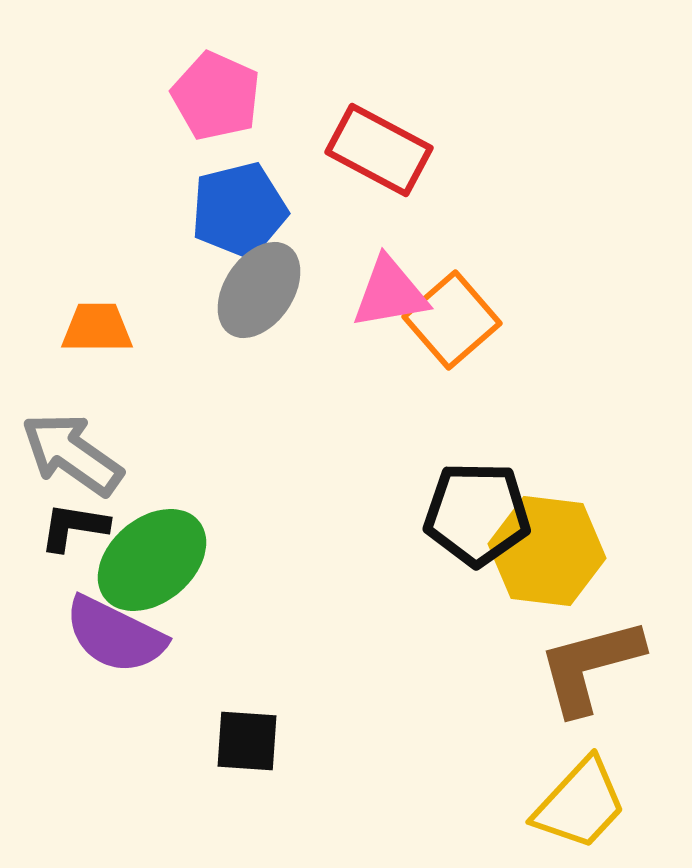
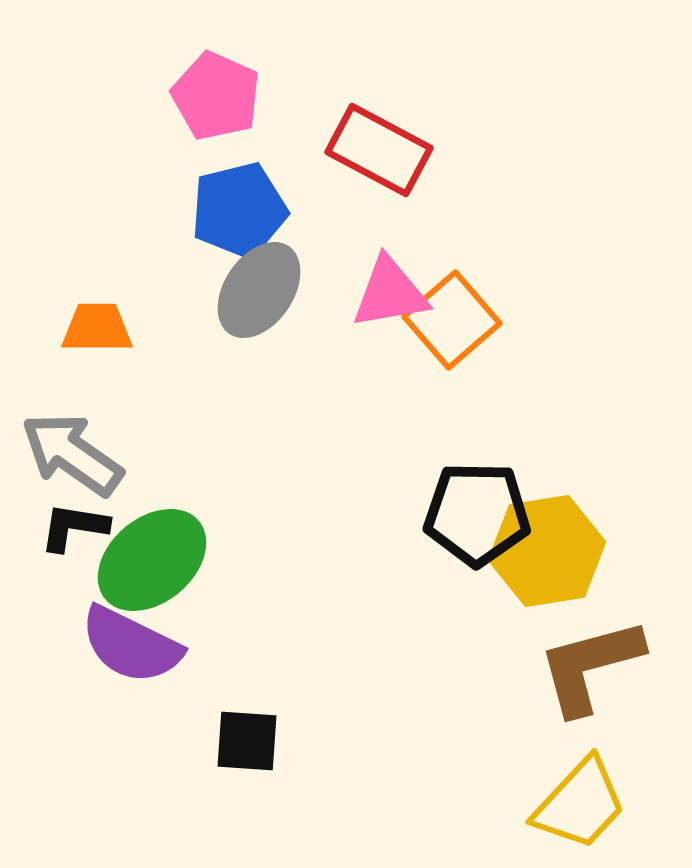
yellow hexagon: rotated 16 degrees counterclockwise
purple semicircle: moved 16 px right, 10 px down
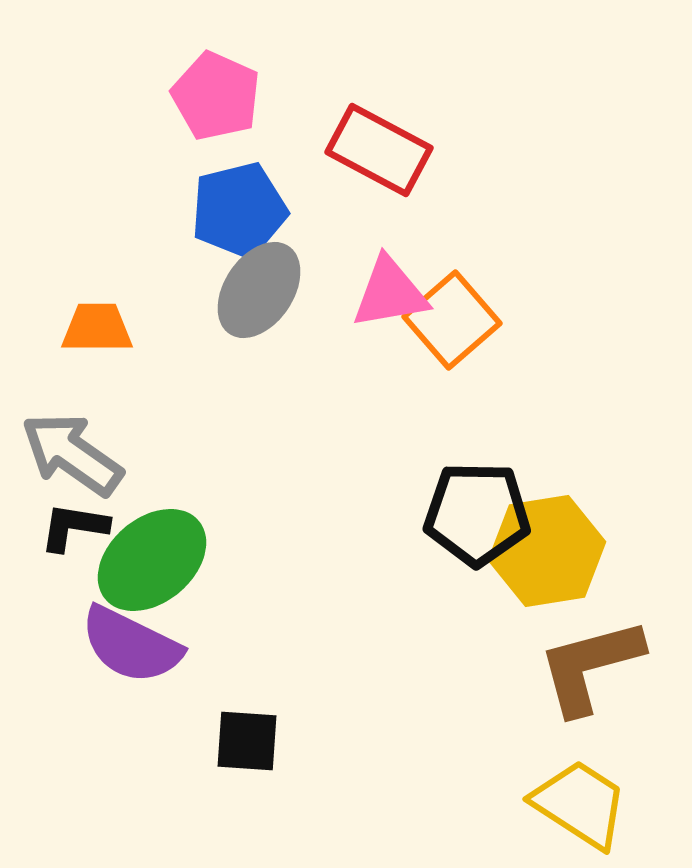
yellow trapezoid: rotated 100 degrees counterclockwise
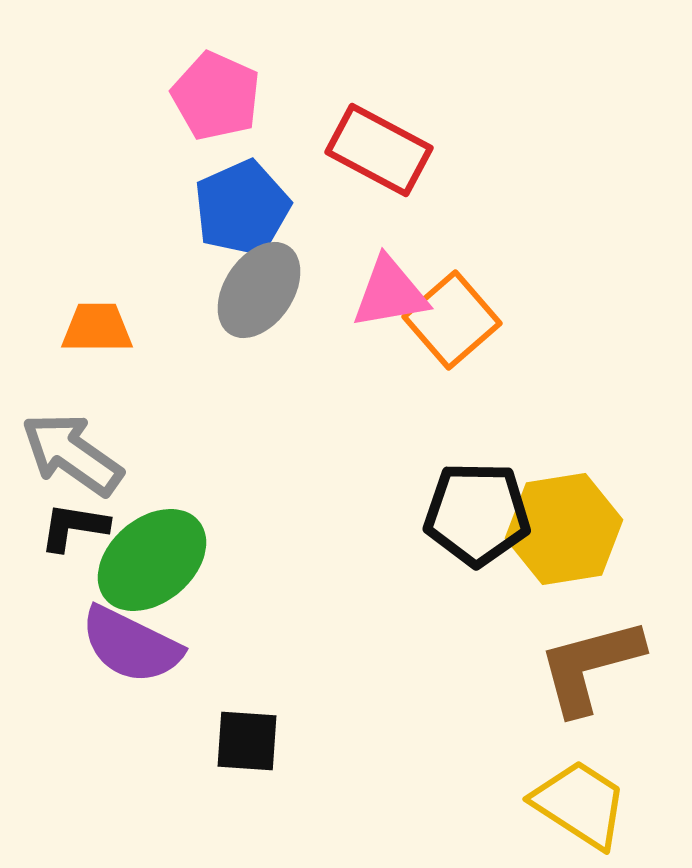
blue pentagon: moved 3 px right, 2 px up; rotated 10 degrees counterclockwise
yellow hexagon: moved 17 px right, 22 px up
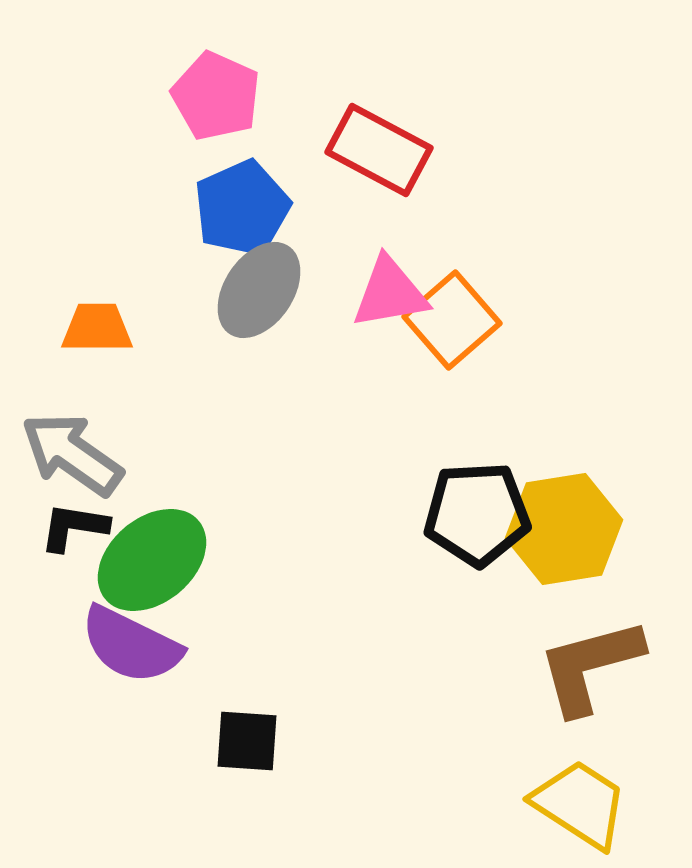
black pentagon: rotated 4 degrees counterclockwise
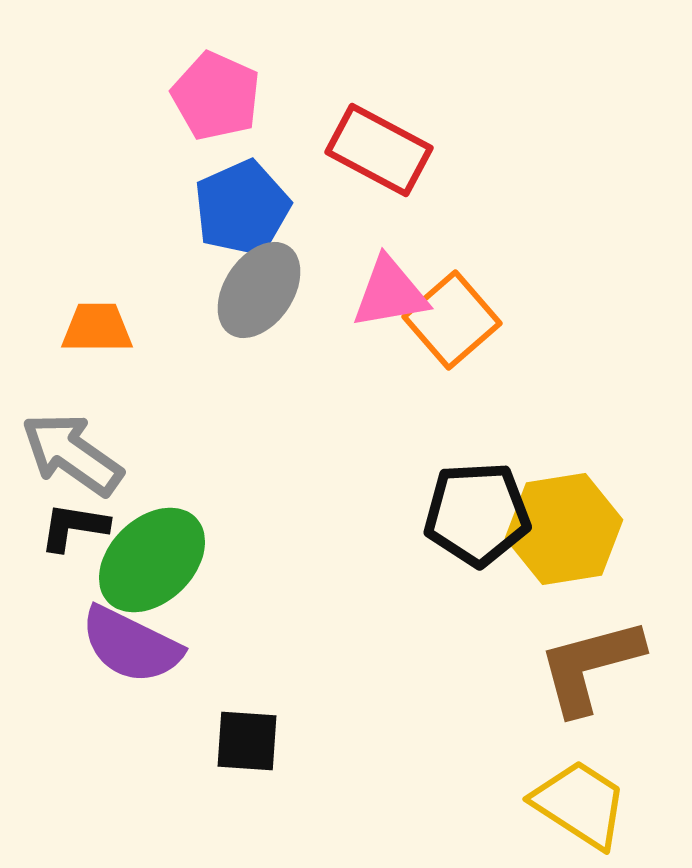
green ellipse: rotated 4 degrees counterclockwise
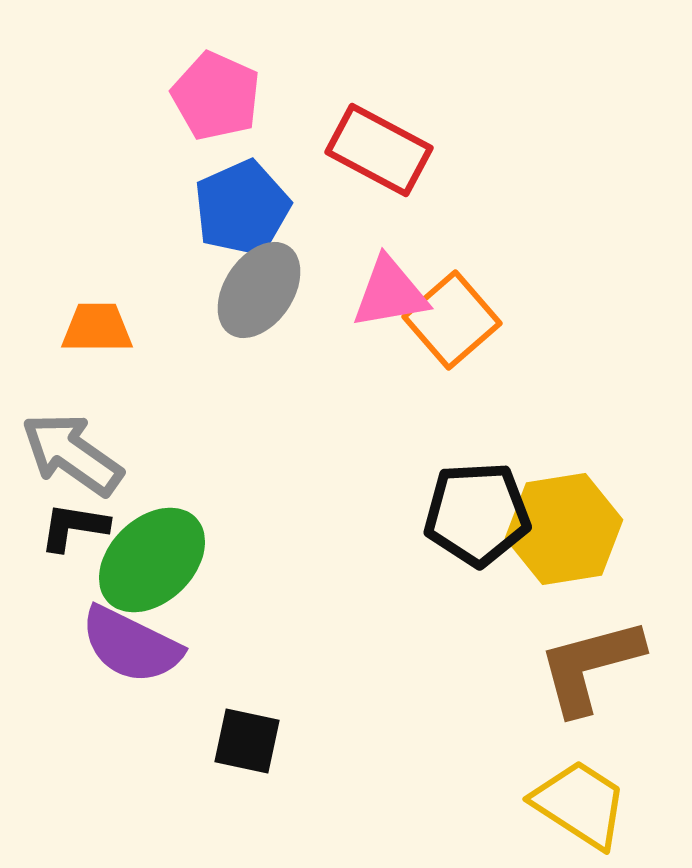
black square: rotated 8 degrees clockwise
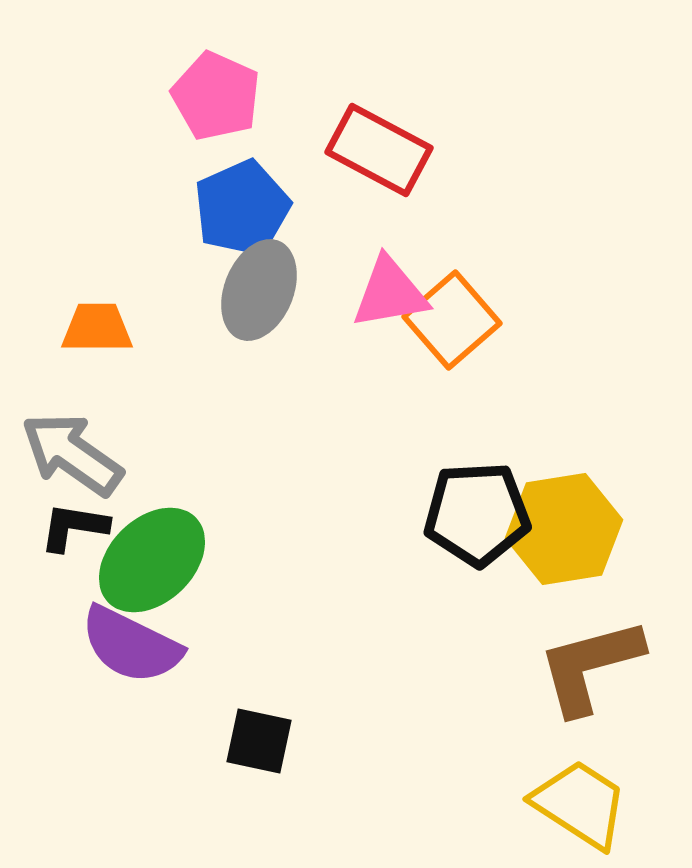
gray ellipse: rotated 12 degrees counterclockwise
black square: moved 12 px right
